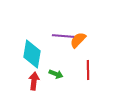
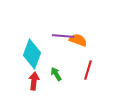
orange semicircle: rotated 66 degrees clockwise
cyan diamond: rotated 12 degrees clockwise
red line: rotated 18 degrees clockwise
green arrow: rotated 144 degrees counterclockwise
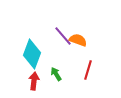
purple line: rotated 45 degrees clockwise
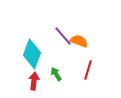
orange semicircle: moved 1 px right, 1 px down
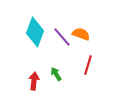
purple line: moved 1 px left, 1 px down
orange semicircle: moved 2 px right, 7 px up
cyan diamond: moved 3 px right, 22 px up
red line: moved 5 px up
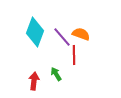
red line: moved 14 px left, 10 px up; rotated 18 degrees counterclockwise
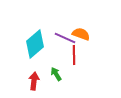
cyan diamond: moved 12 px down; rotated 28 degrees clockwise
purple line: moved 3 px right, 1 px down; rotated 25 degrees counterclockwise
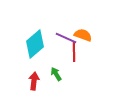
orange semicircle: moved 2 px right, 1 px down
purple line: moved 1 px right
red line: moved 3 px up
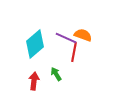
red line: rotated 12 degrees clockwise
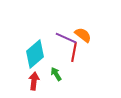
orange semicircle: rotated 18 degrees clockwise
cyan diamond: moved 10 px down
